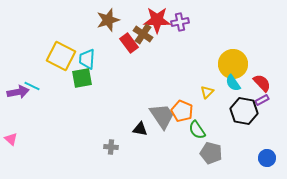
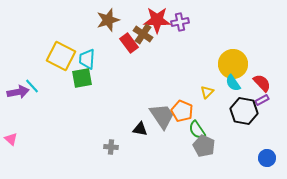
cyan line: rotated 21 degrees clockwise
gray pentagon: moved 7 px left, 7 px up; rotated 10 degrees clockwise
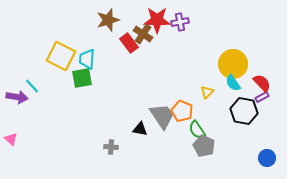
purple arrow: moved 1 px left, 5 px down; rotated 20 degrees clockwise
purple rectangle: moved 3 px up
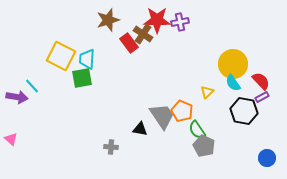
red semicircle: moved 1 px left, 2 px up
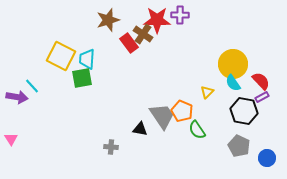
purple cross: moved 7 px up; rotated 12 degrees clockwise
pink triangle: rotated 16 degrees clockwise
gray pentagon: moved 35 px right
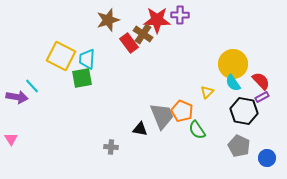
gray trapezoid: rotated 12 degrees clockwise
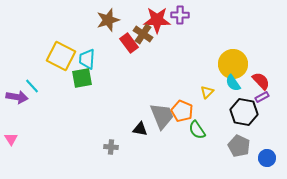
black hexagon: moved 1 px down
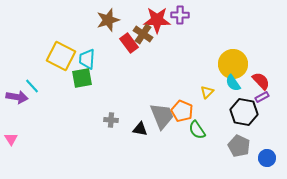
gray cross: moved 27 px up
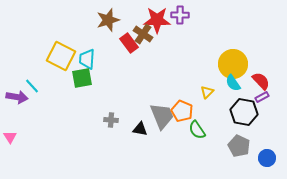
pink triangle: moved 1 px left, 2 px up
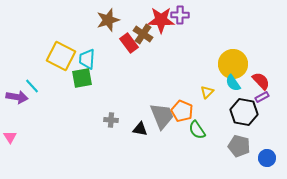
red star: moved 4 px right
gray pentagon: rotated 10 degrees counterclockwise
